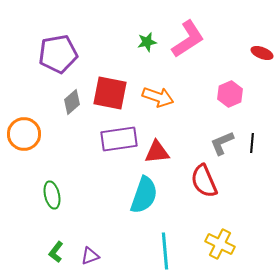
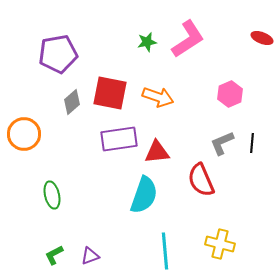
red ellipse: moved 15 px up
red semicircle: moved 3 px left, 1 px up
yellow cross: rotated 12 degrees counterclockwise
green L-shape: moved 2 px left, 3 px down; rotated 25 degrees clockwise
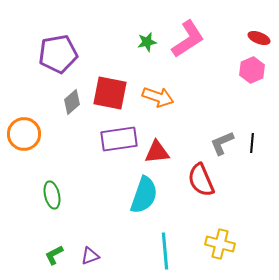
red ellipse: moved 3 px left
pink hexagon: moved 22 px right, 24 px up
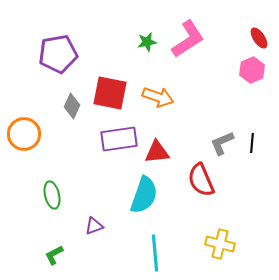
red ellipse: rotated 35 degrees clockwise
gray diamond: moved 4 px down; rotated 25 degrees counterclockwise
cyan line: moved 10 px left, 2 px down
purple triangle: moved 4 px right, 30 px up
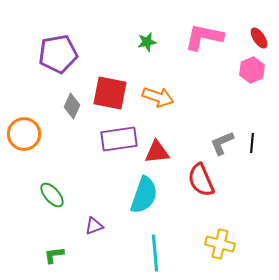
pink L-shape: moved 16 px right, 2 px up; rotated 135 degrees counterclockwise
green ellipse: rotated 28 degrees counterclockwise
green L-shape: rotated 20 degrees clockwise
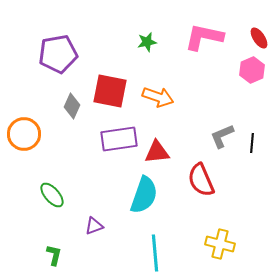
red square: moved 2 px up
gray L-shape: moved 7 px up
green L-shape: rotated 110 degrees clockwise
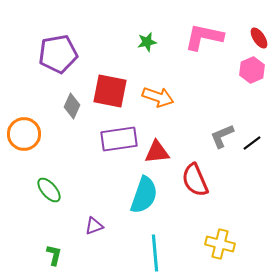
black line: rotated 48 degrees clockwise
red semicircle: moved 6 px left
green ellipse: moved 3 px left, 5 px up
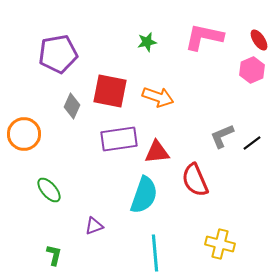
red ellipse: moved 2 px down
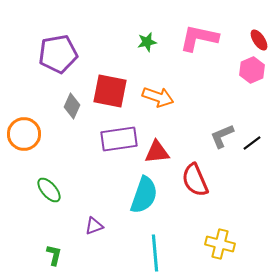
pink L-shape: moved 5 px left, 1 px down
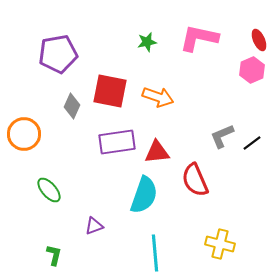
red ellipse: rotated 10 degrees clockwise
purple rectangle: moved 2 px left, 3 px down
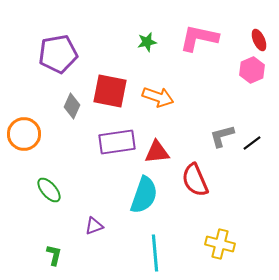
gray L-shape: rotated 8 degrees clockwise
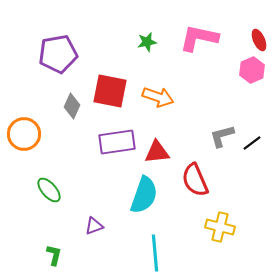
yellow cross: moved 17 px up
